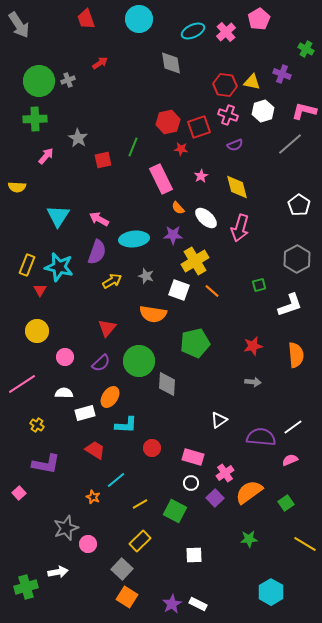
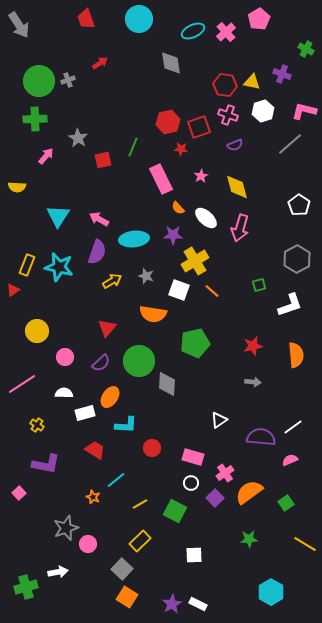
red triangle at (40, 290): moved 27 px left; rotated 24 degrees clockwise
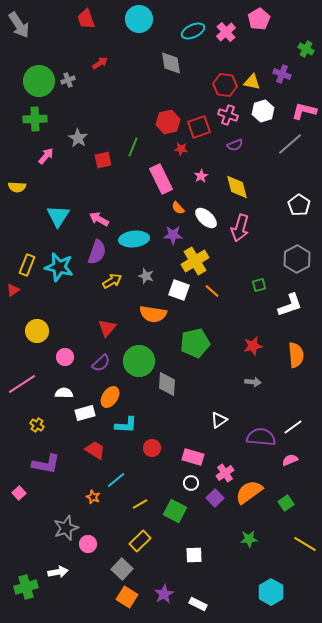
purple star at (172, 604): moved 8 px left, 10 px up
